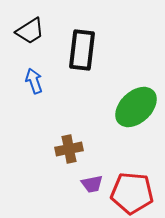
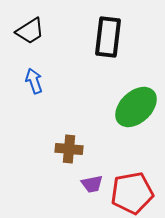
black rectangle: moved 26 px right, 13 px up
brown cross: rotated 16 degrees clockwise
red pentagon: rotated 15 degrees counterclockwise
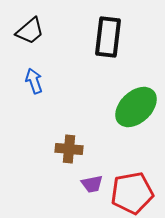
black trapezoid: rotated 8 degrees counterclockwise
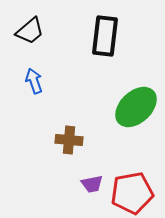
black rectangle: moved 3 px left, 1 px up
brown cross: moved 9 px up
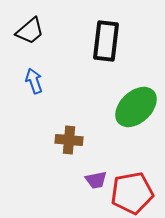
black rectangle: moved 1 px right, 5 px down
purple trapezoid: moved 4 px right, 4 px up
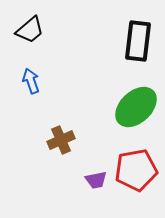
black trapezoid: moved 1 px up
black rectangle: moved 32 px right
blue arrow: moved 3 px left
brown cross: moved 8 px left; rotated 28 degrees counterclockwise
red pentagon: moved 4 px right, 23 px up
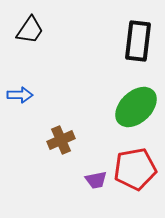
black trapezoid: rotated 16 degrees counterclockwise
blue arrow: moved 11 px left, 14 px down; rotated 110 degrees clockwise
red pentagon: moved 1 px left, 1 px up
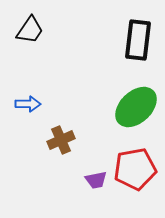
black rectangle: moved 1 px up
blue arrow: moved 8 px right, 9 px down
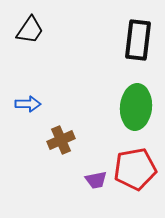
green ellipse: rotated 42 degrees counterclockwise
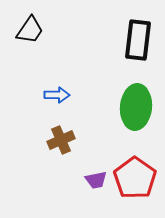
blue arrow: moved 29 px right, 9 px up
red pentagon: moved 9 px down; rotated 27 degrees counterclockwise
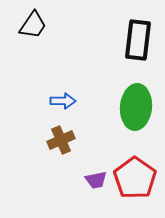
black trapezoid: moved 3 px right, 5 px up
blue arrow: moved 6 px right, 6 px down
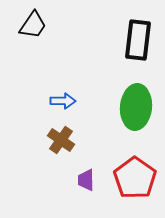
brown cross: rotated 32 degrees counterclockwise
purple trapezoid: moved 10 px left; rotated 100 degrees clockwise
